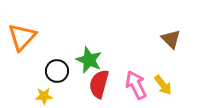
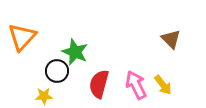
green star: moved 14 px left, 8 px up
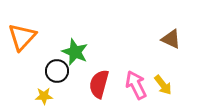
brown triangle: rotated 20 degrees counterclockwise
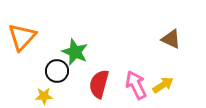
yellow arrow: rotated 85 degrees counterclockwise
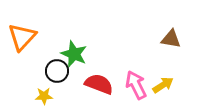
brown triangle: rotated 15 degrees counterclockwise
green star: moved 1 px left, 2 px down
red semicircle: rotated 96 degrees clockwise
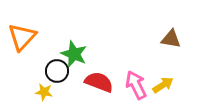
red semicircle: moved 2 px up
yellow star: moved 4 px up; rotated 12 degrees clockwise
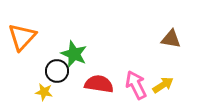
red semicircle: moved 2 px down; rotated 12 degrees counterclockwise
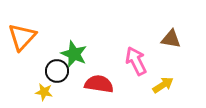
pink arrow: moved 24 px up
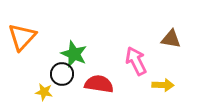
black circle: moved 5 px right, 3 px down
yellow arrow: rotated 35 degrees clockwise
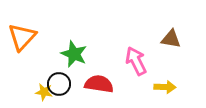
black circle: moved 3 px left, 10 px down
yellow arrow: moved 2 px right, 2 px down
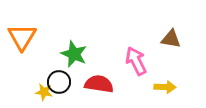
orange triangle: rotated 12 degrees counterclockwise
black circle: moved 2 px up
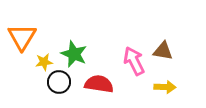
brown triangle: moved 8 px left, 12 px down
pink arrow: moved 2 px left
yellow star: moved 30 px up; rotated 18 degrees counterclockwise
